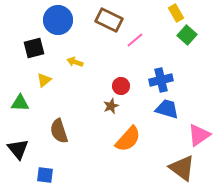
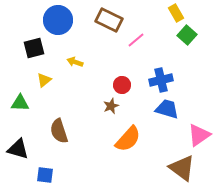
pink line: moved 1 px right
red circle: moved 1 px right, 1 px up
black triangle: rotated 35 degrees counterclockwise
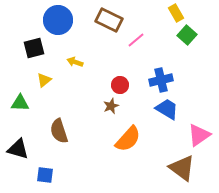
red circle: moved 2 px left
blue trapezoid: rotated 15 degrees clockwise
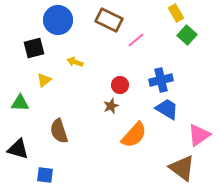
orange semicircle: moved 6 px right, 4 px up
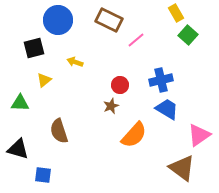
green square: moved 1 px right
blue square: moved 2 px left
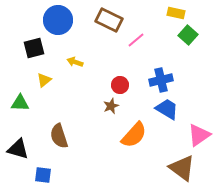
yellow rectangle: rotated 48 degrees counterclockwise
brown semicircle: moved 5 px down
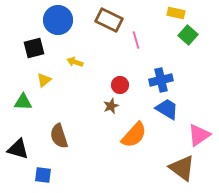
pink line: rotated 66 degrees counterclockwise
green triangle: moved 3 px right, 1 px up
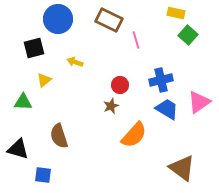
blue circle: moved 1 px up
pink triangle: moved 33 px up
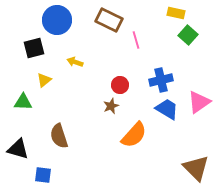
blue circle: moved 1 px left, 1 px down
brown triangle: moved 14 px right; rotated 8 degrees clockwise
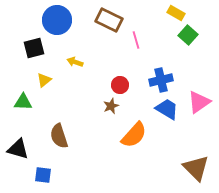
yellow rectangle: rotated 18 degrees clockwise
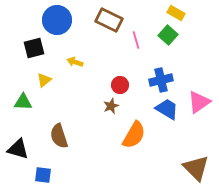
green square: moved 20 px left
orange semicircle: rotated 12 degrees counterclockwise
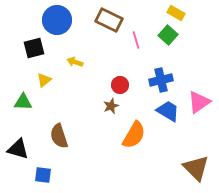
blue trapezoid: moved 1 px right, 2 px down
